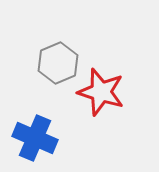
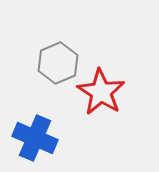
red star: rotated 15 degrees clockwise
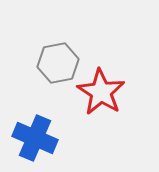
gray hexagon: rotated 12 degrees clockwise
